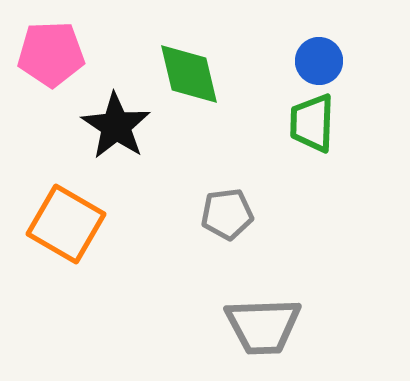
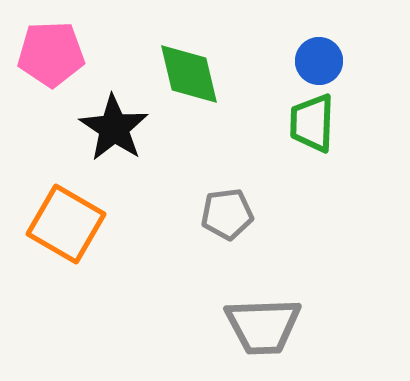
black star: moved 2 px left, 2 px down
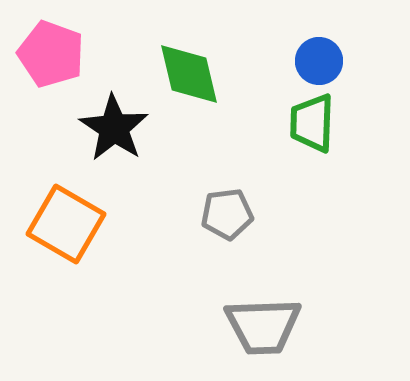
pink pentagon: rotated 22 degrees clockwise
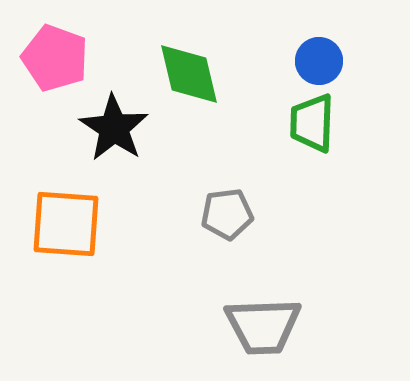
pink pentagon: moved 4 px right, 4 px down
orange square: rotated 26 degrees counterclockwise
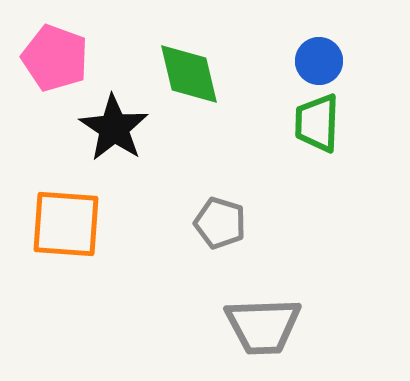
green trapezoid: moved 5 px right
gray pentagon: moved 7 px left, 9 px down; rotated 24 degrees clockwise
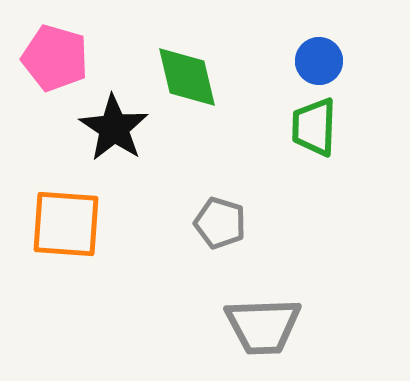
pink pentagon: rotated 4 degrees counterclockwise
green diamond: moved 2 px left, 3 px down
green trapezoid: moved 3 px left, 4 px down
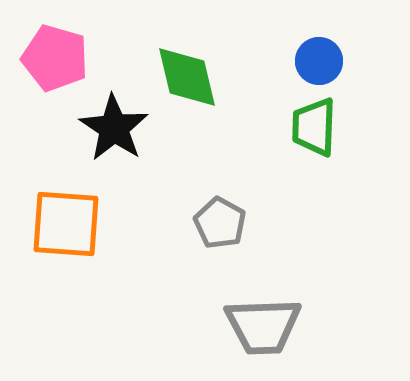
gray pentagon: rotated 12 degrees clockwise
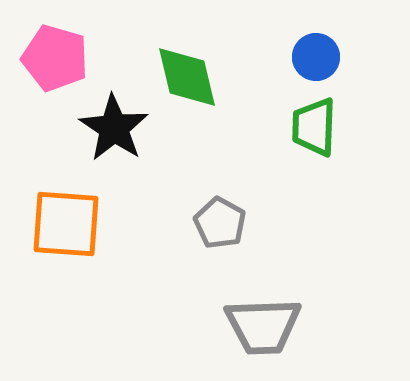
blue circle: moved 3 px left, 4 px up
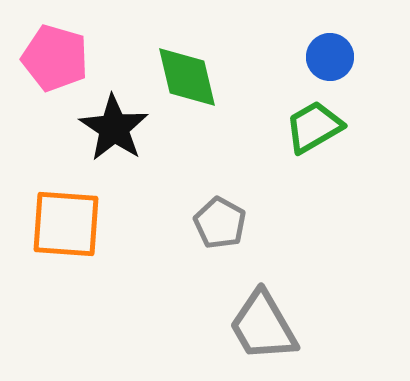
blue circle: moved 14 px right
green trapezoid: rotated 58 degrees clockwise
gray trapezoid: rotated 62 degrees clockwise
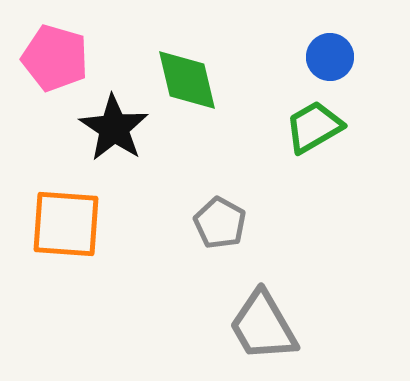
green diamond: moved 3 px down
